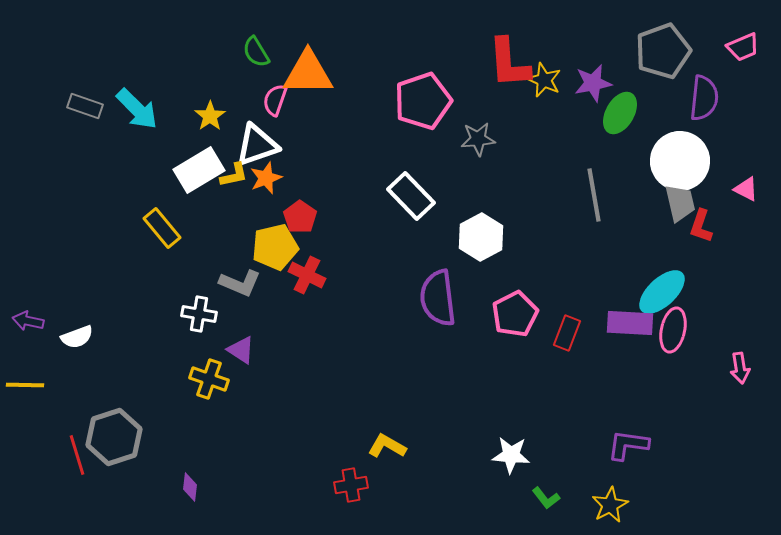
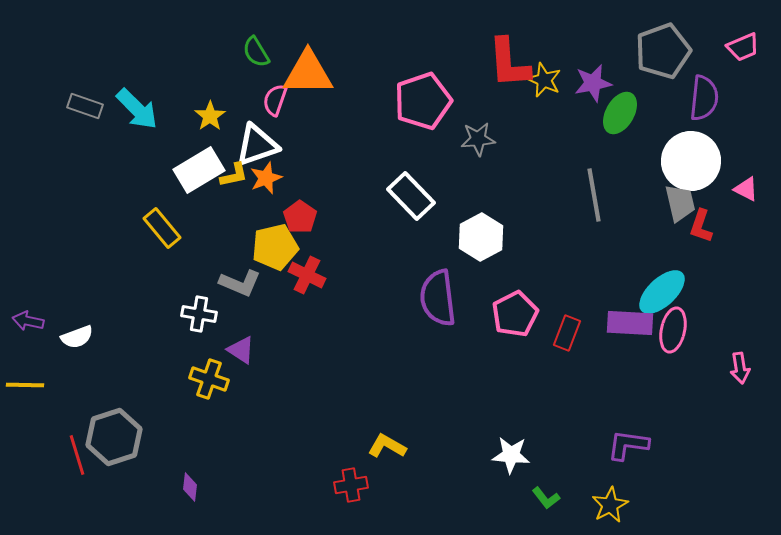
white circle at (680, 161): moved 11 px right
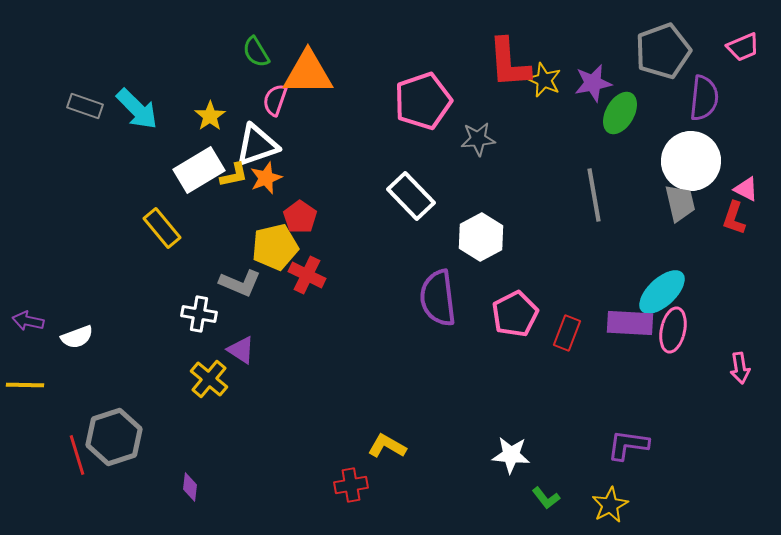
red L-shape at (701, 226): moved 33 px right, 8 px up
yellow cross at (209, 379): rotated 21 degrees clockwise
